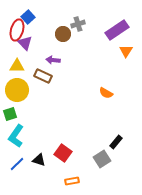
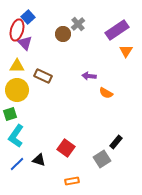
gray cross: rotated 24 degrees counterclockwise
purple arrow: moved 36 px right, 16 px down
red square: moved 3 px right, 5 px up
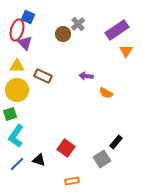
blue square: rotated 24 degrees counterclockwise
purple arrow: moved 3 px left
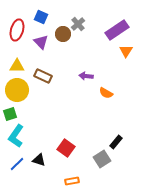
blue square: moved 13 px right
purple triangle: moved 16 px right, 1 px up
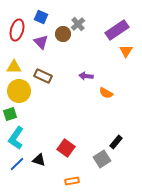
yellow triangle: moved 3 px left, 1 px down
yellow circle: moved 2 px right, 1 px down
cyan L-shape: moved 2 px down
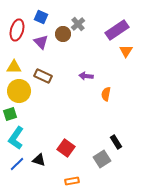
orange semicircle: moved 1 px down; rotated 72 degrees clockwise
black rectangle: rotated 72 degrees counterclockwise
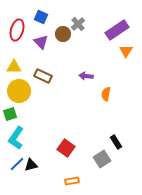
black triangle: moved 8 px left, 5 px down; rotated 32 degrees counterclockwise
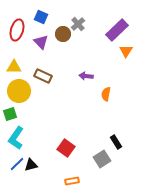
purple rectangle: rotated 10 degrees counterclockwise
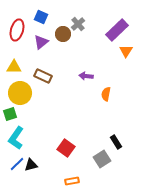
purple triangle: rotated 35 degrees clockwise
yellow circle: moved 1 px right, 2 px down
